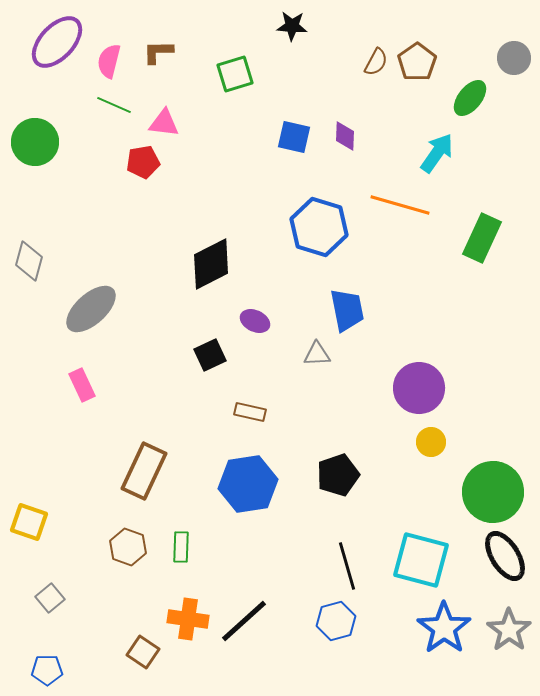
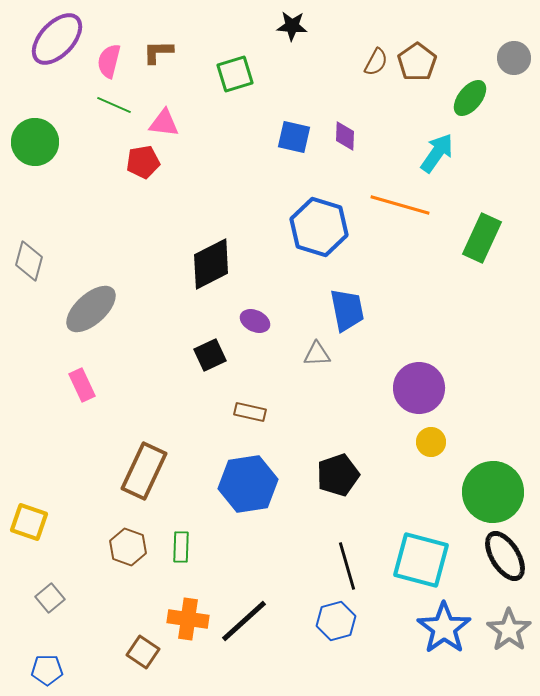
purple ellipse at (57, 42): moved 3 px up
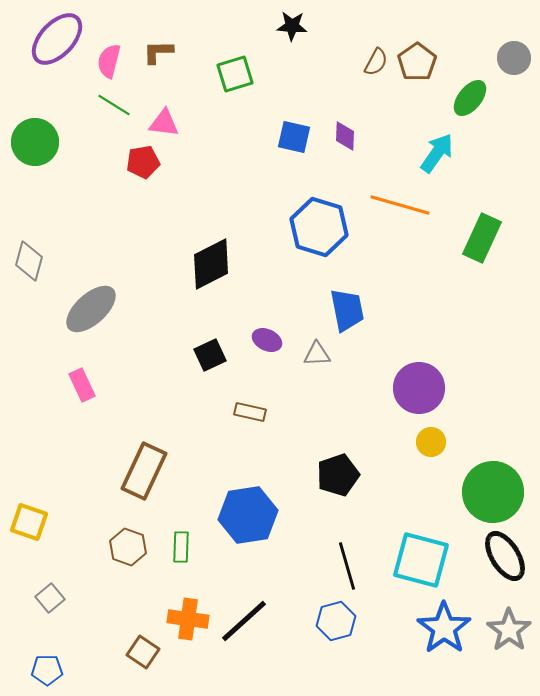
green line at (114, 105): rotated 8 degrees clockwise
purple ellipse at (255, 321): moved 12 px right, 19 px down
blue hexagon at (248, 484): moved 31 px down
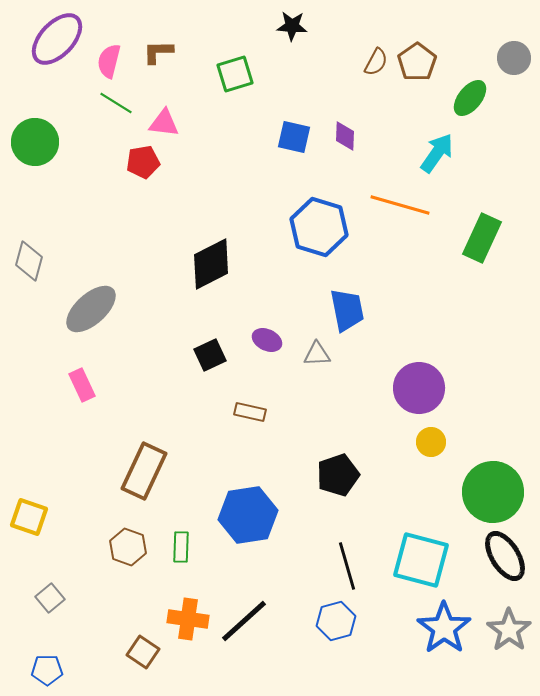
green line at (114, 105): moved 2 px right, 2 px up
yellow square at (29, 522): moved 5 px up
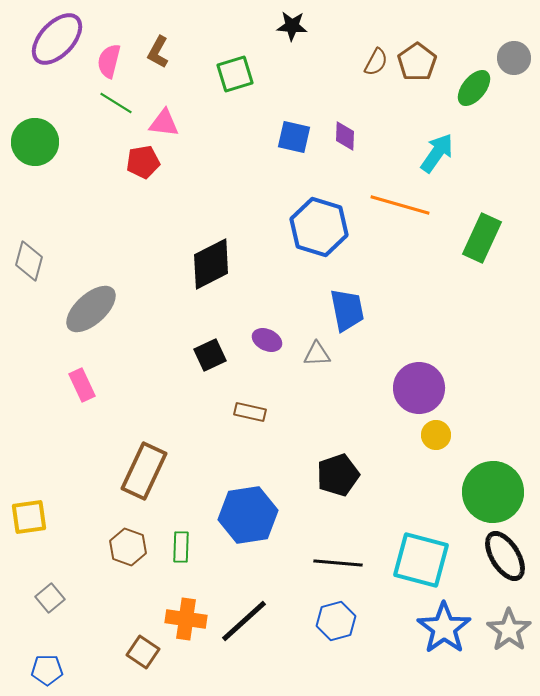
brown L-shape at (158, 52): rotated 60 degrees counterclockwise
green ellipse at (470, 98): moved 4 px right, 10 px up
yellow circle at (431, 442): moved 5 px right, 7 px up
yellow square at (29, 517): rotated 27 degrees counterclockwise
black line at (347, 566): moved 9 px left, 3 px up; rotated 69 degrees counterclockwise
orange cross at (188, 619): moved 2 px left
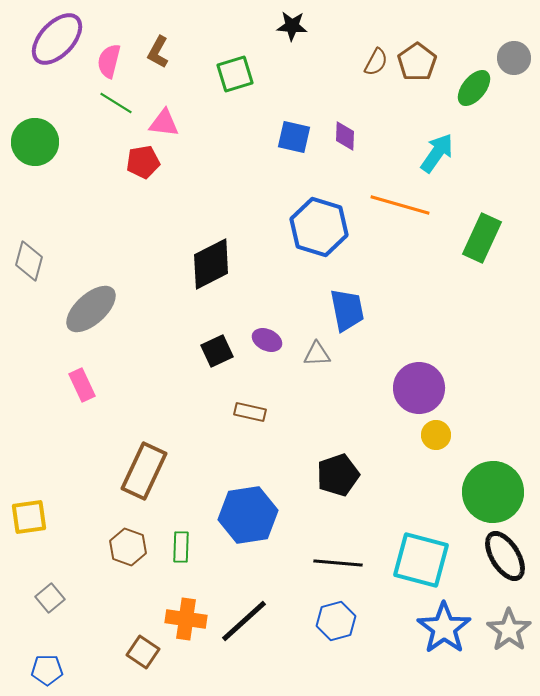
black square at (210, 355): moved 7 px right, 4 px up
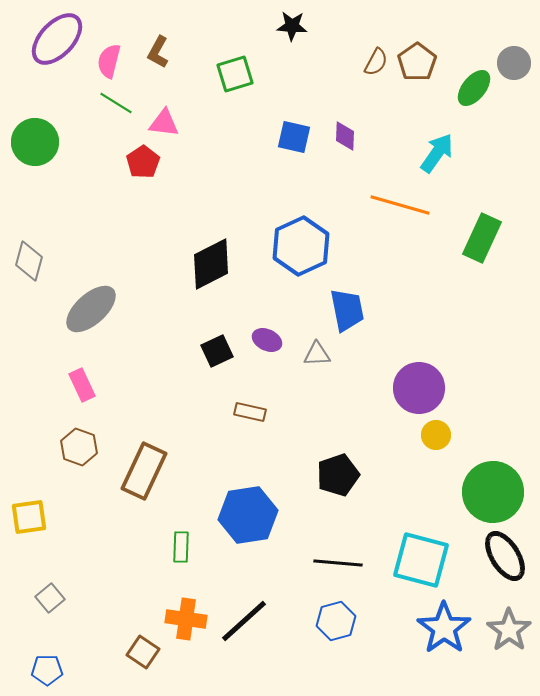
gray circle at (514, 58): moved 5 px down
red pentagon at (143, 162): rotated 24 degrees counterclockwise
blue hexagon at (319, 227): moved 18 px left, 19 px down; rotated 18 degrees clockwise
brown hexagon at (128, 547): moved 49 px left, 100 px up
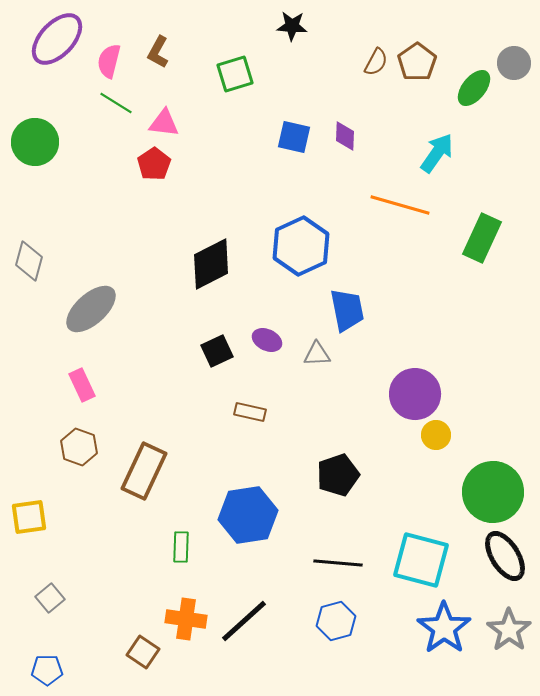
red pentagon at (143, 162): moved 11 px right, 2 px down
purple circle at (419, 388): moved 4 px left, 6 px down
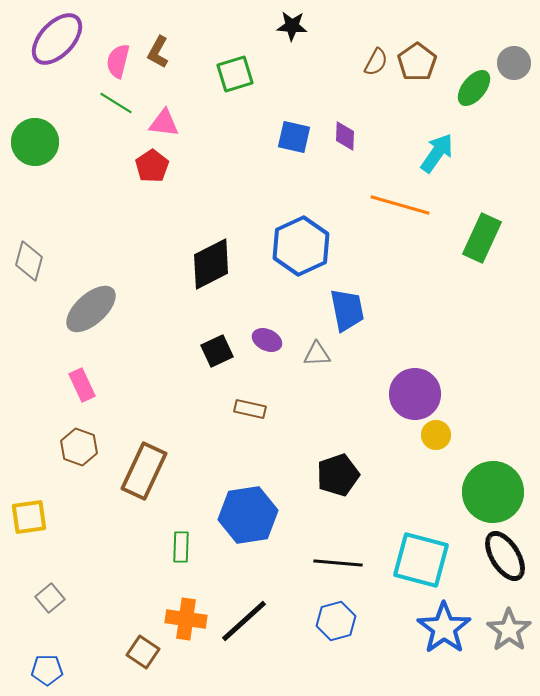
pink semicircle at (109, 61): moved 9 px right
red pentagon at (154, 164): moved 2 px left, 2 px down
brown rectangle at (250, 412): moved 3 px up
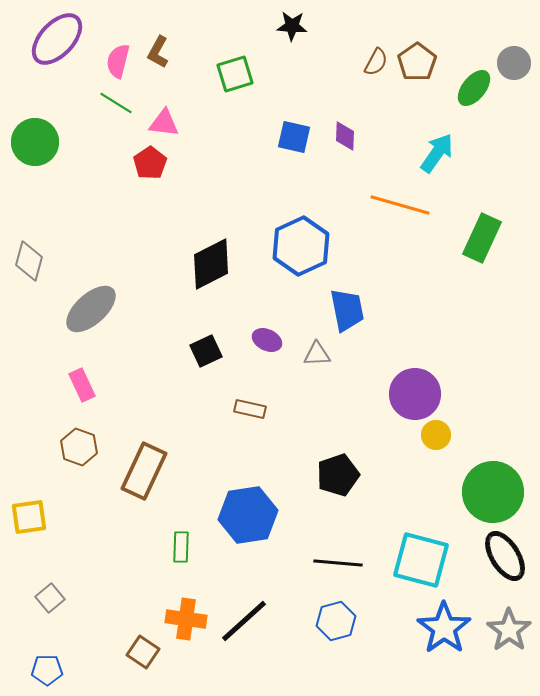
red pentagon at (152, 166): moved 2 px left, 3 px up
black square at (217, 351): moved 11 px left
